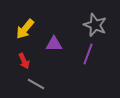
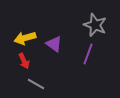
yellow arrow: moved 9 px down; rotated 35 degrees clockwise
purple triangle: rotated 36 degrees clockwise
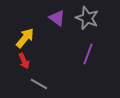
gray star: moved 8 px left, 7 px up
yellow arrow: rotated 145 degrees clockwise
purple triangle: moved 3 px right, 26 px up
gray line: moved 3 px right
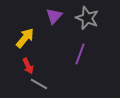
purple triangle: moved 3 px left, 2 px up; rotated 36 degrees clockwise
purple line: moved 8 px left
red arrow: moved 4 px right, 5 px down
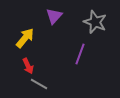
gray star: moved 8 px right, 4 px down
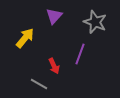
red arrow: moved 26 px right
